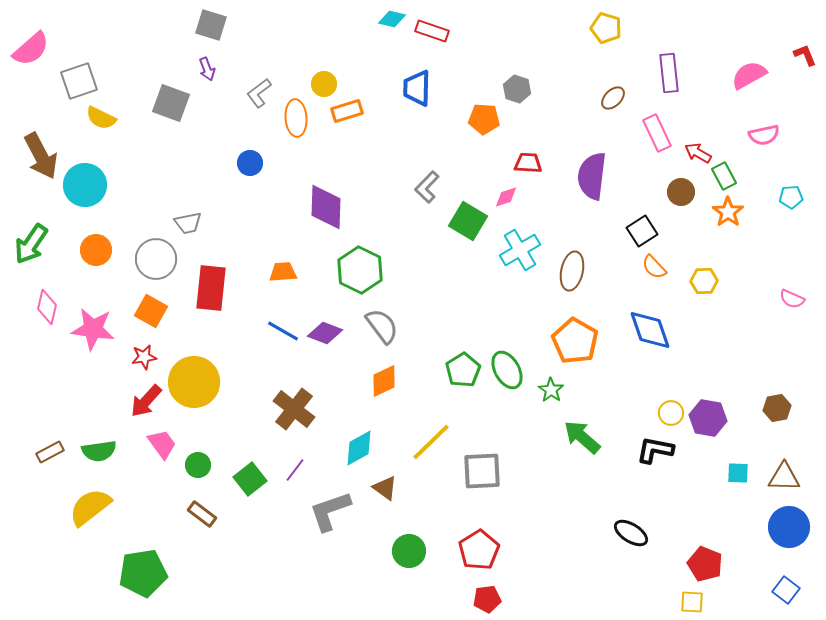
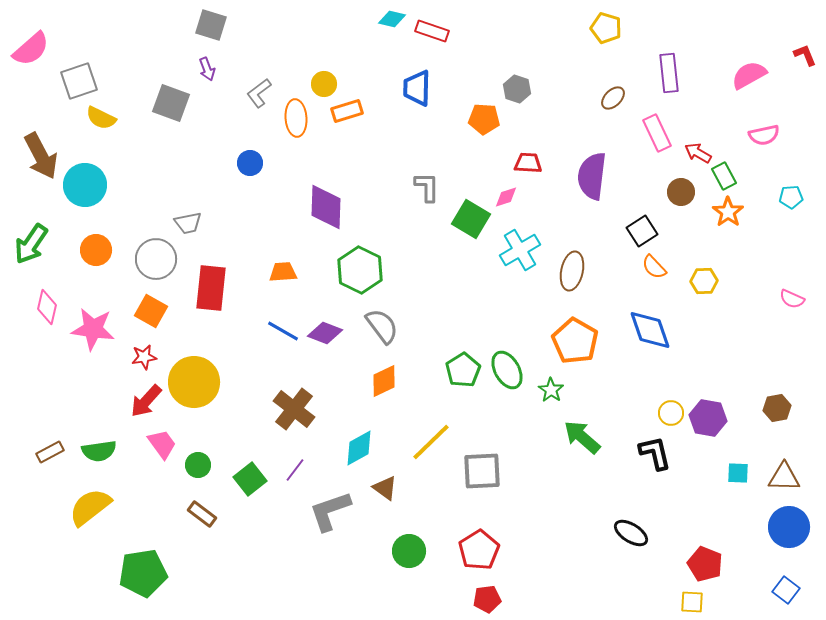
gray L-shape at (427, 187): rotated 136 degrees clockwise
green square at (468, 221): moved 3 px right, 2 px up
black L-shape at (655, 450): moved 3 px down; rotated 66 degrees clockwise
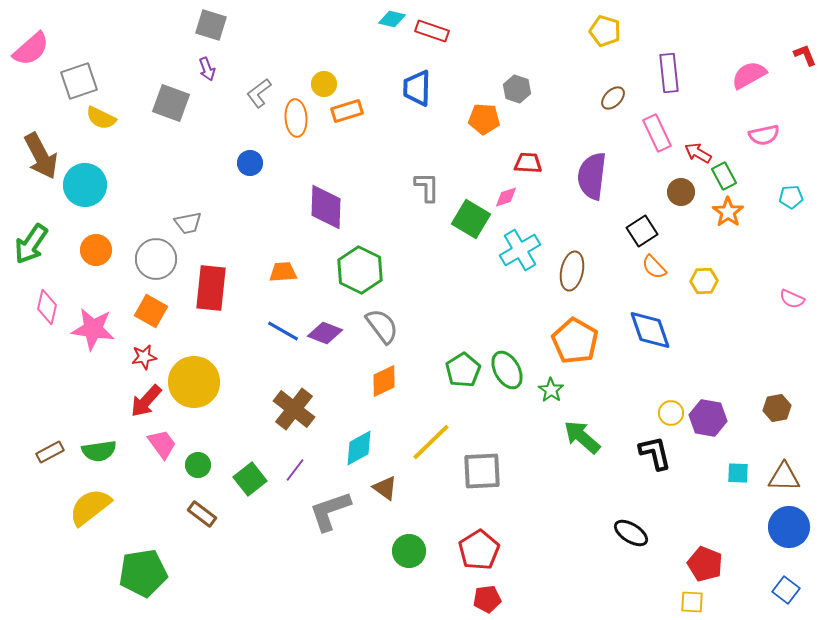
yellow pentagon at (606, 28): moved 1 px left, 3 px down
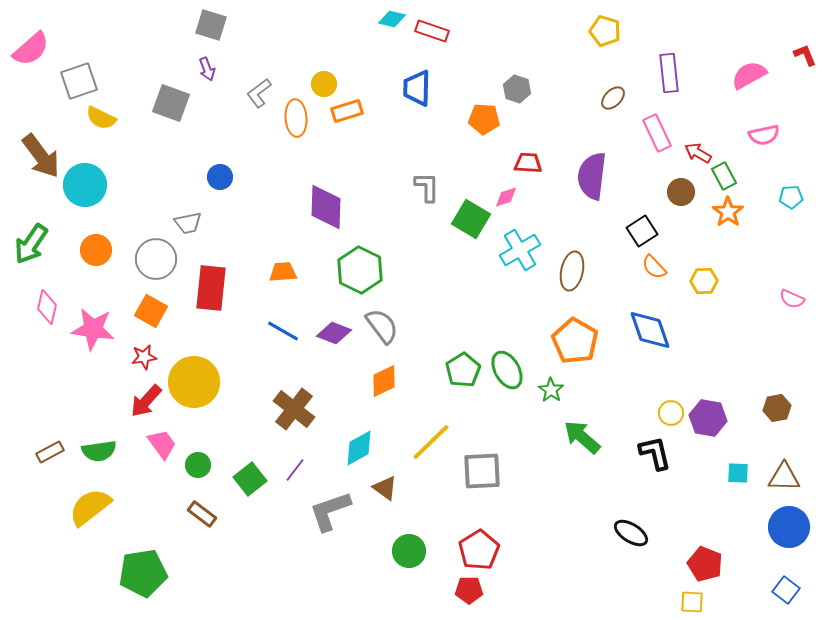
brown arrow at (41, 156): rotated 9 degrees counterclockwise
blue circle at (250, 163): moved 30 px left, 14 px down
purple diamond at (325, 333): moved 9 px right
red pentagon at (487, 599): moved 18 px left, 9 px up; rotated 8 degrees clockwise
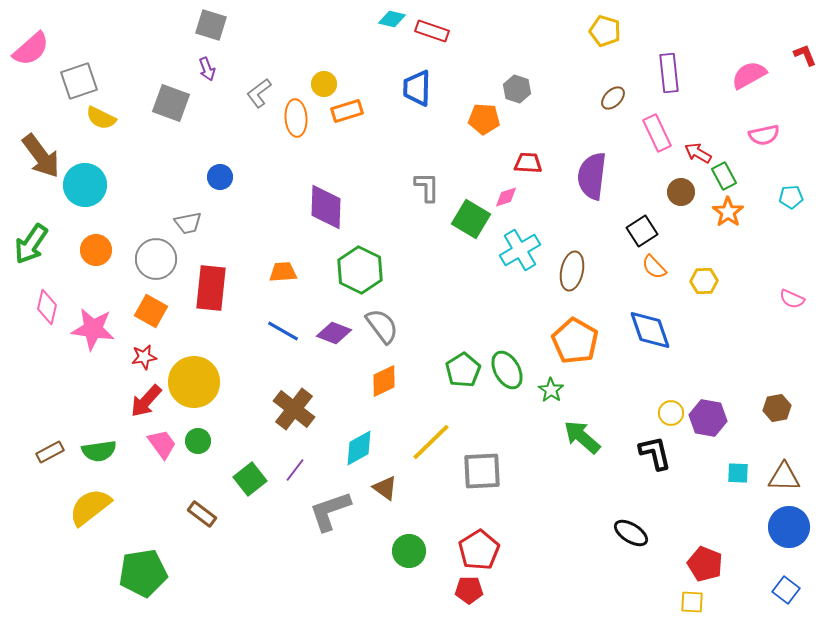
green circle at (198, 465): moved 24 px up
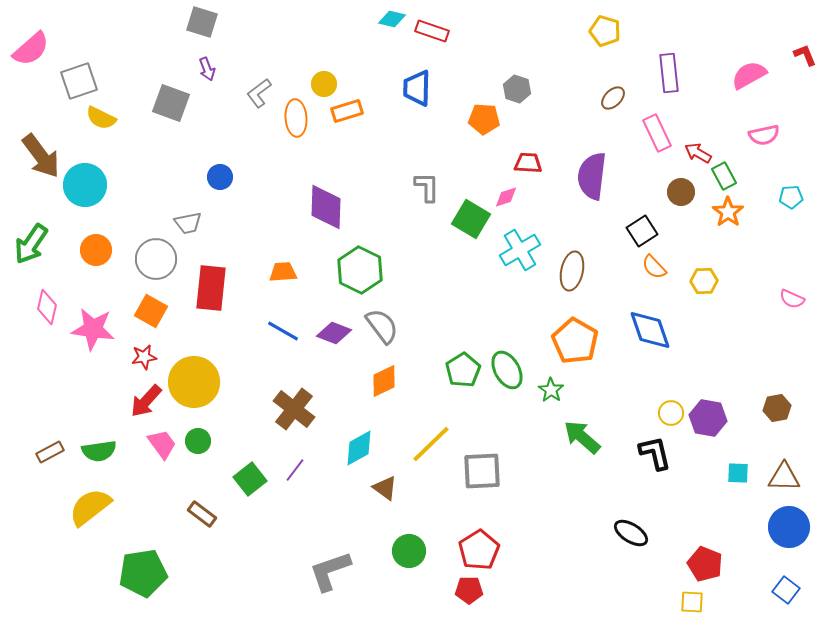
gray square at (211, 25): moved 9 px left, 3 px up
yellow line at (431, 442): moved 2 px down
gray L-shape at (330, 511): moved 60 px down
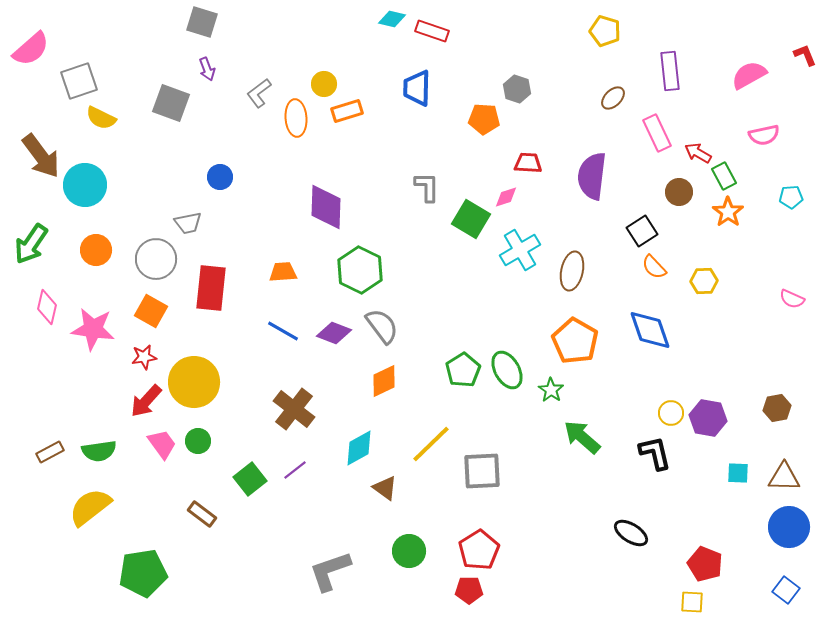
purple rectangle at (669, 73): moved 1 px right, 2 px up
brown circle at (681, 192): moved 2 px left
purple line at (295, 470): rotated 15 degrees clockwise
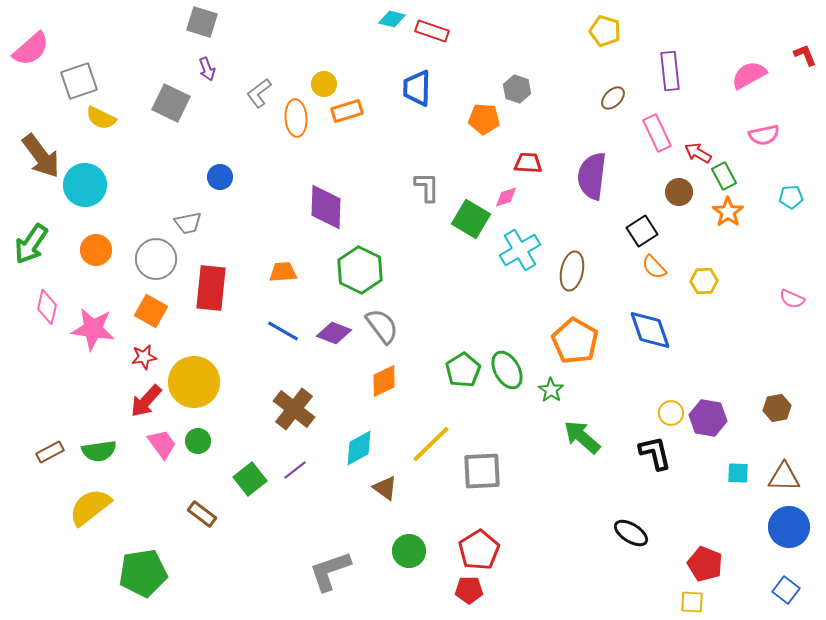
gray square at (171, 103): rotated 6 degrees clockwise
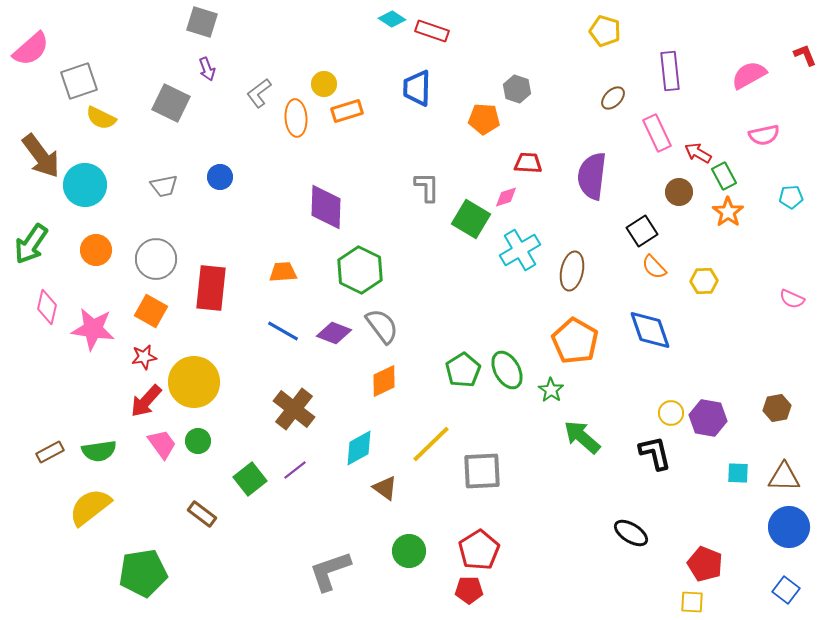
cyan diamond at (392, 19): rotated 20 degrees clockwise
gray trapezoid at (188, 223): moved 24 px left, 37 px up
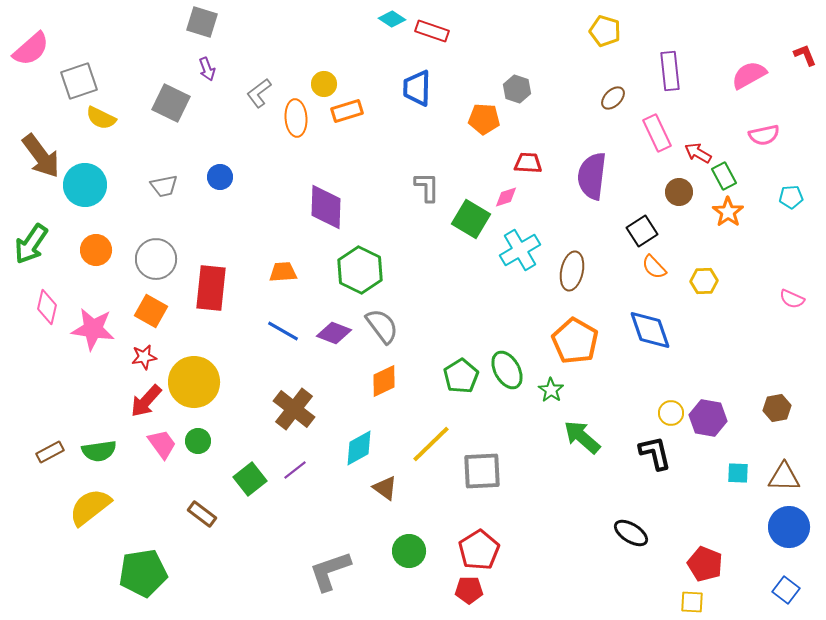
green pentagon at (463, 370): moved 2 px left, 6 px down
